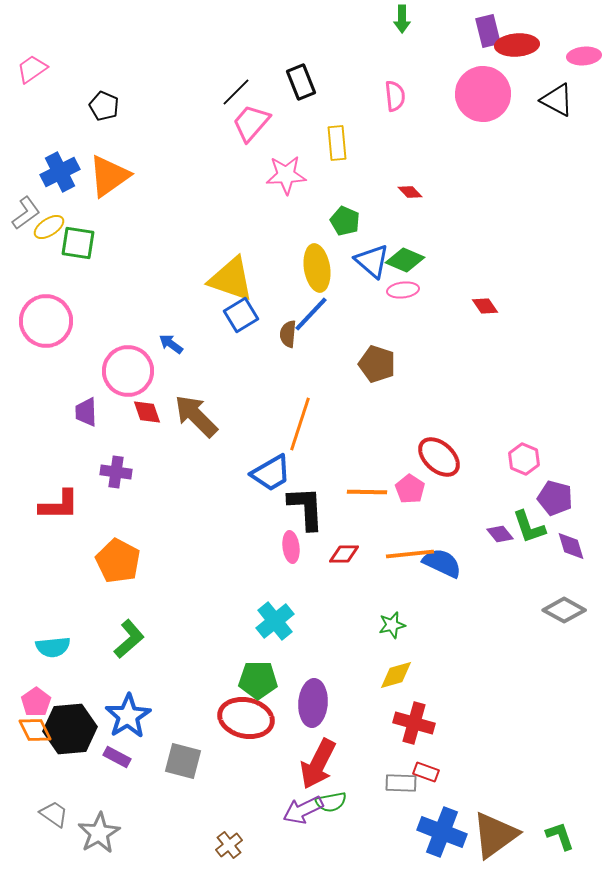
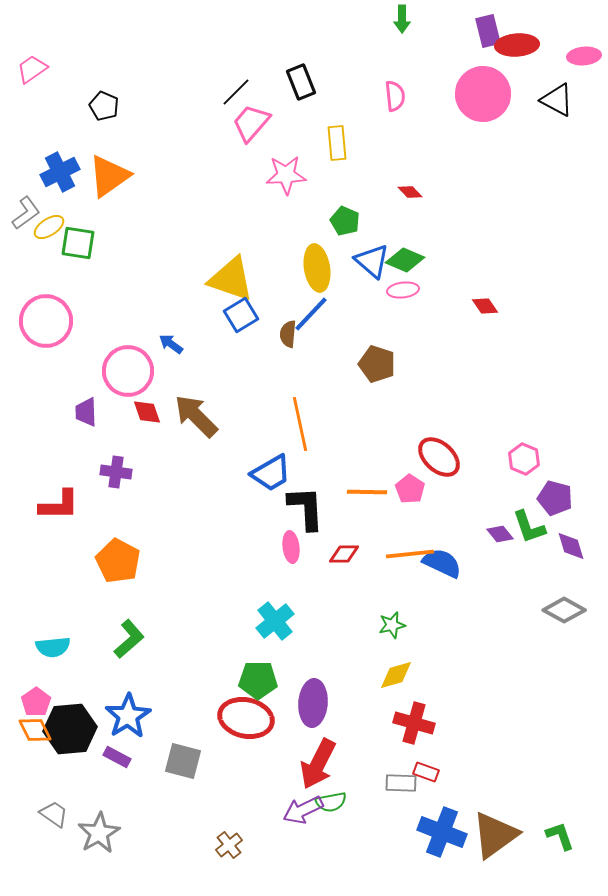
orange line at (300, 424): rotated 30 degrees counterclockwise
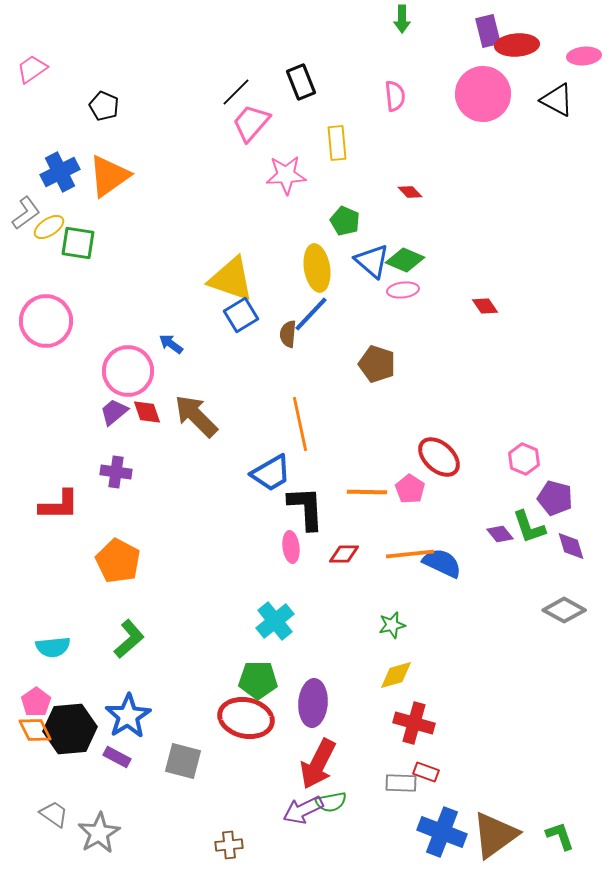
purple trapezoid at (86, 412): moved 28 px right; rotated 52 degrees clockwise
brown cross at (229, 845): rotated 32 degrees clockwise
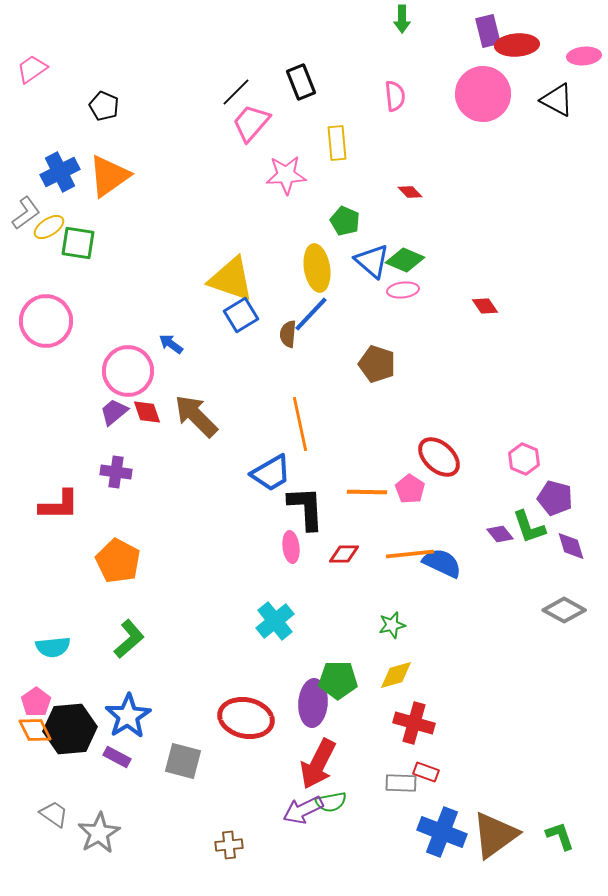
green pentagon at (258, 680): moved 80 px right
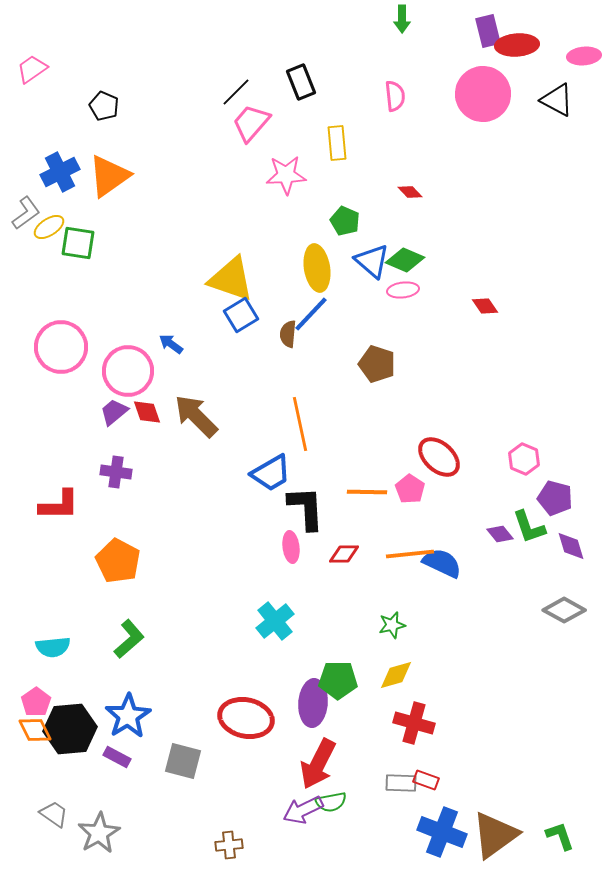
pink circle at (46, 321): moved 15 px right, 26 px down
red rectangle at (426, 772): moved 8 px down
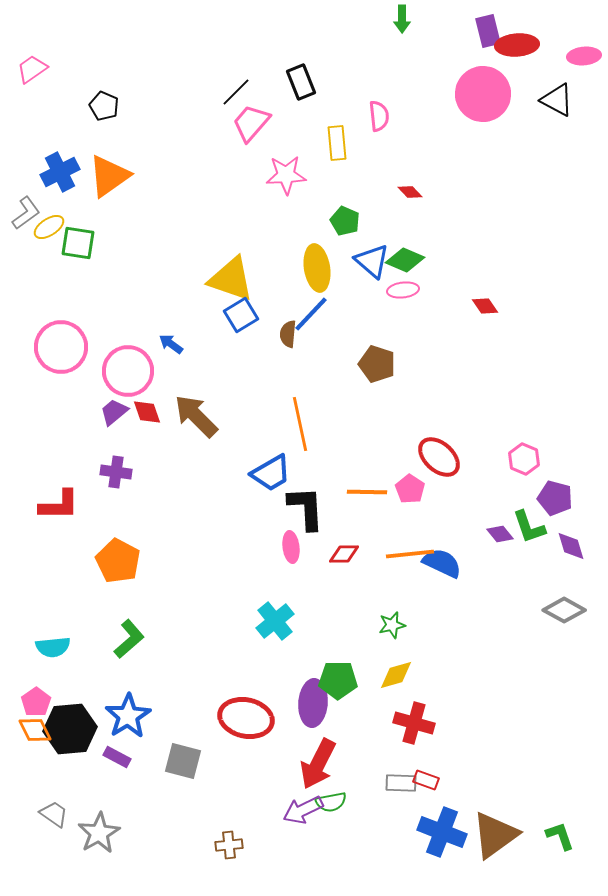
pink semicircle at (395, 96): moved 16 px left, 20 px down
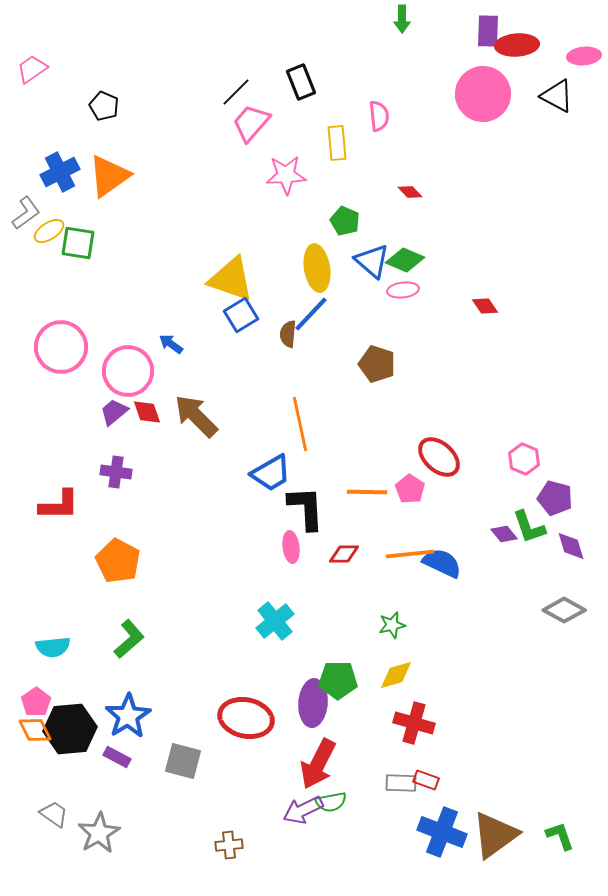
purple rectangle at (488, 31): rotated 16 degrees clockwise
black triangle at (557, 100): moved 4 px up
yellow ellipse at (49, 227): moved 4 px down
purple diamond at (500, 534): moved 4 px right
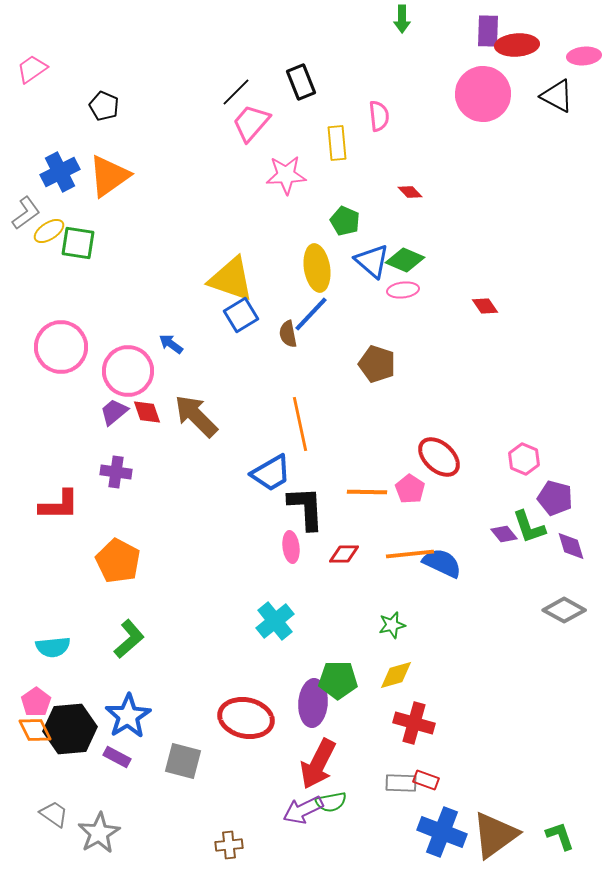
brown semicircle at (288, 334): rotated 16 degrees counterclockwise
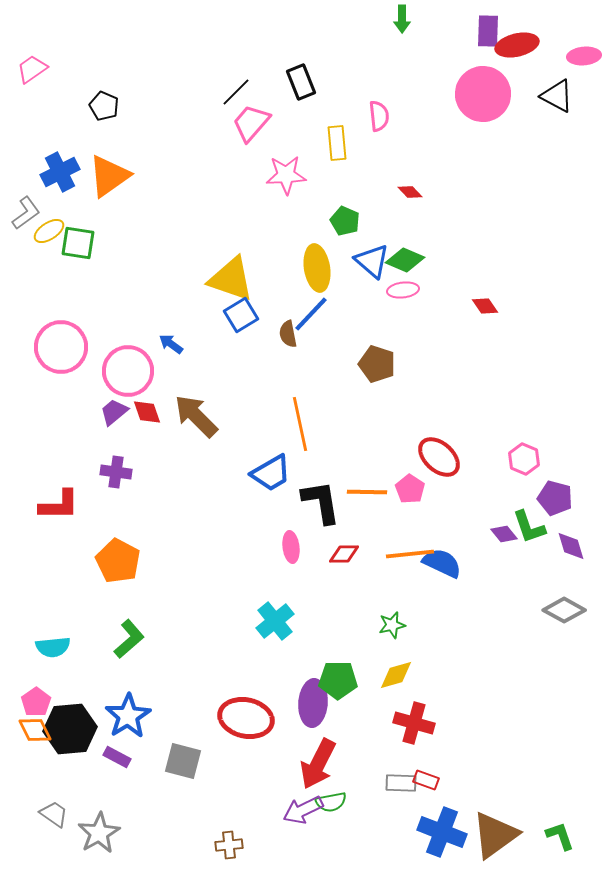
red ellipse at (517, 45): rotated 9 degrees counterclockwise
black L-shape at (306, 508): moved 15 px right, 6 px up; rotated 6 degrees counterclockwise
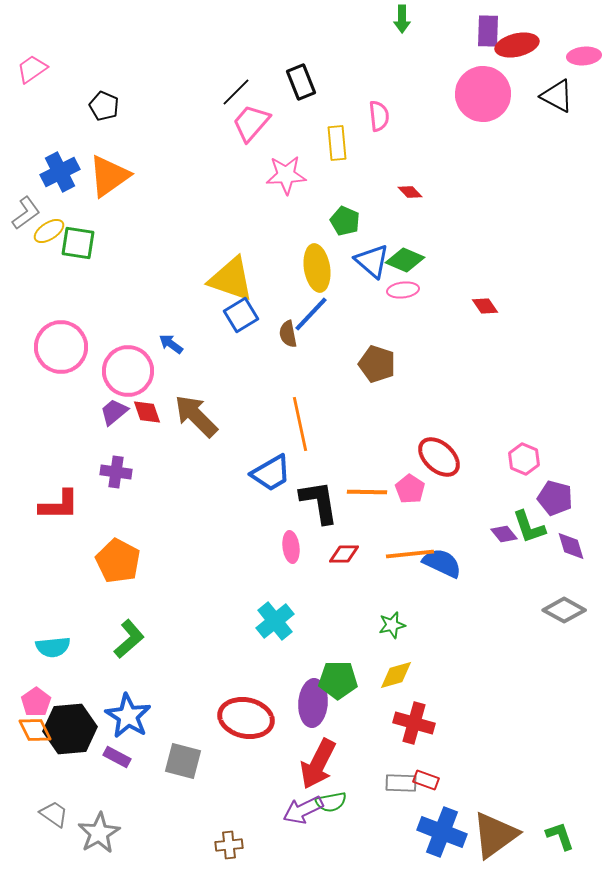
black L-shape at (321, 502): moved 2 px left
blue star at (128, 716): rotated 9 degrees counterclockwise
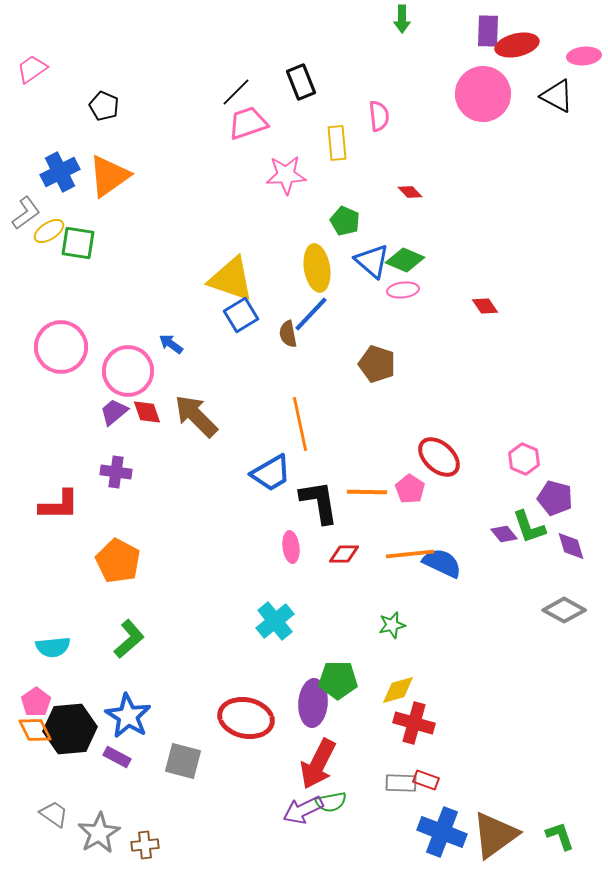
pink trapezoid at (251, 123): moved 3 px left; rotated 30 degrees clockwise
yellow diamond at (396, 675): moved 2 px right, 15 px down
brown cross at (229, 845): moved 84 px left
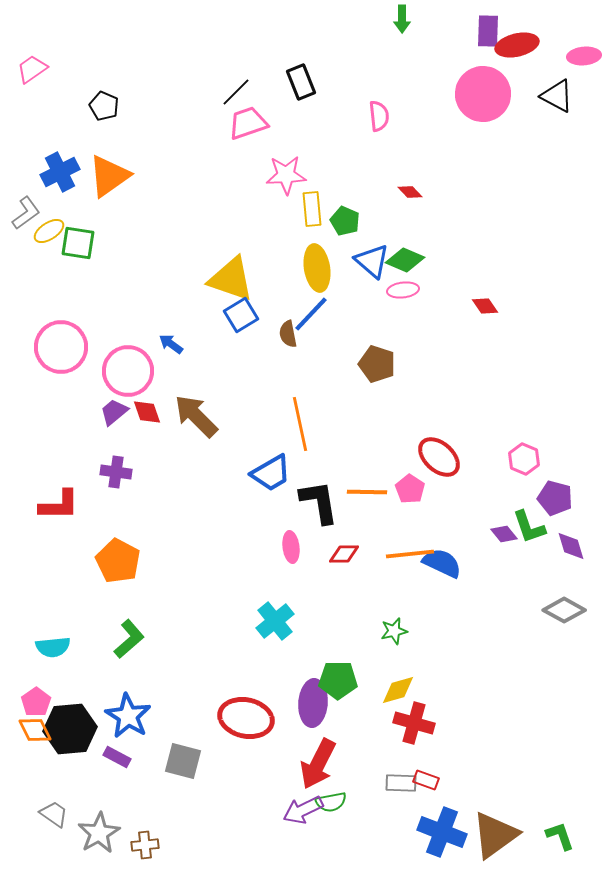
yellow rectangle at (337, 143): moved 25 px left, 66 px down
green star at (392, 625): moved 2 px right, 6 px down
